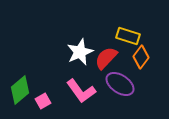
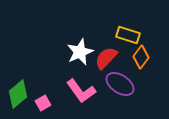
yellow rectangle: moved 1 px up
green diamond: moved 2 px left, 4 px down
pink square: moved 2 px down
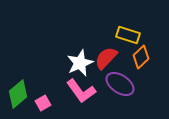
white star: moved 11 px down
orange diamond: rotated 10 degrees clockwise
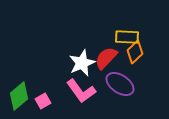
yellow rectangle: moved 1 px left, 2 px down; rotated 15 degrees counterclockwise
orange diamond: moved 6 px left, 5 px up
white star: moved 2 px right
green diamond: moved 1 px right, 2 px down
pink square: moved 2 px up
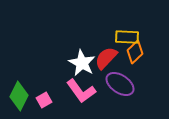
white star: rotated 20 degrees counterclockwise
green diamond: rotated 24 degrees counterclockwise
pink square: moved 1 px right, 1 px up
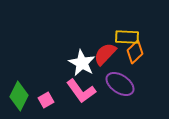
red semicircle: moved 1 px left, 4 px up
pink square: moved 2 px right
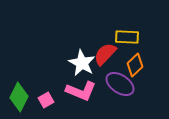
orange diamond: moved 13 px down
pink L-shape: rotated 32 degrees counterclockwise
green diamond: moved 1 px down
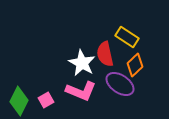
yellow rectangle: rotated 30 degrees clockwise
red semicircle: rotated 55 degrees counterclockwise
green diamond: moved 4 px down
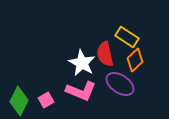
orange diamond: moved 5 px up
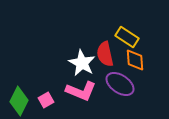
orange diamond: rotated 50 degrees counterclockwise
